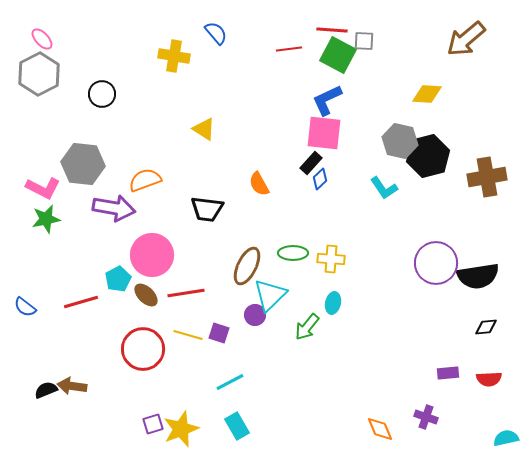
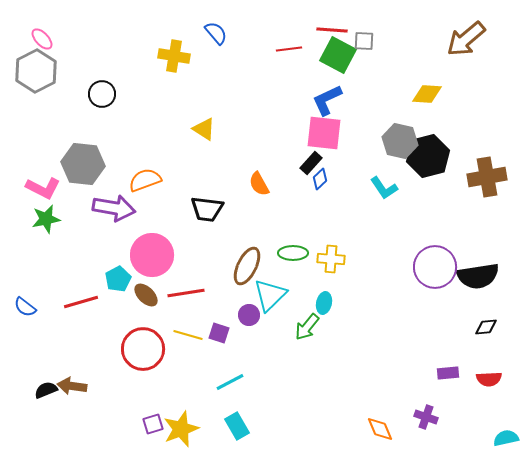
gray hexagon at (39, 74): moved 3 px left, 3 px up
purple circle at (436, 263): moved 1 px left, 4 px down
cyan ellipse at (333, 303): moved 9 px left
purple circle at (255, 315): moved 6 px left
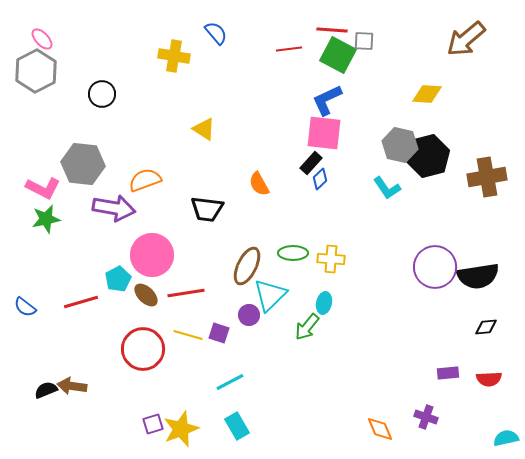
gray hexagon at (400, 141): moved 4 px down
cyan L-shape at (384, 188): moved 3 px right
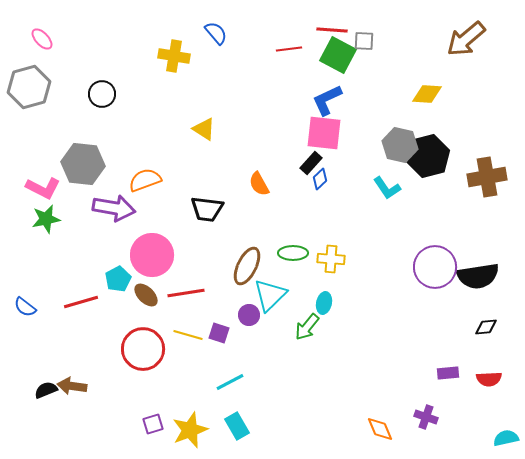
gray hexagon at (36, 71): moved 7 px left, 16 px down; rotated 12 degrees clockwise
yellow star at (181, 429): moved 9 px right, 1 px down
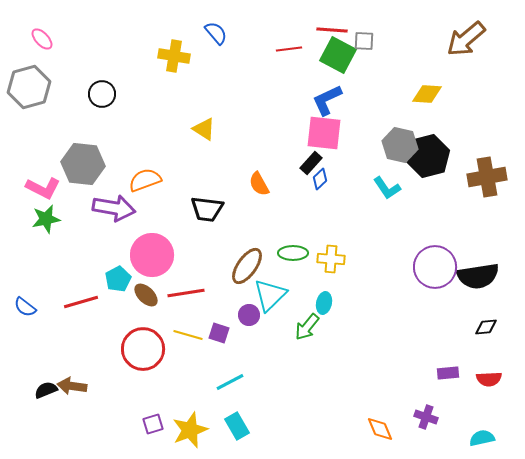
brown ellipse at (247, 266): rotated 9 degrees clockwise
cyan semicircle at (506, 438): moved 24 px left
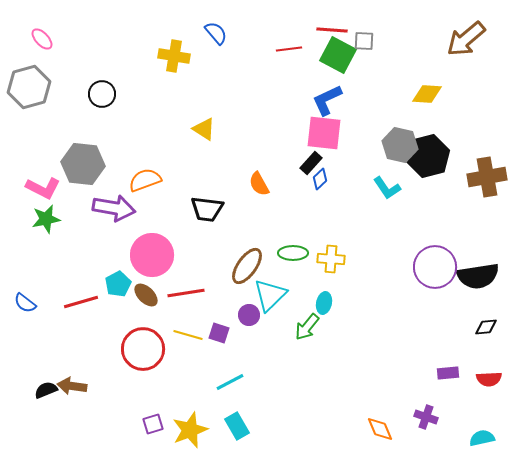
cyan pentagon at (118, 279): moved 5 px down
blue semicircle at (25, 307): moved 4 px up
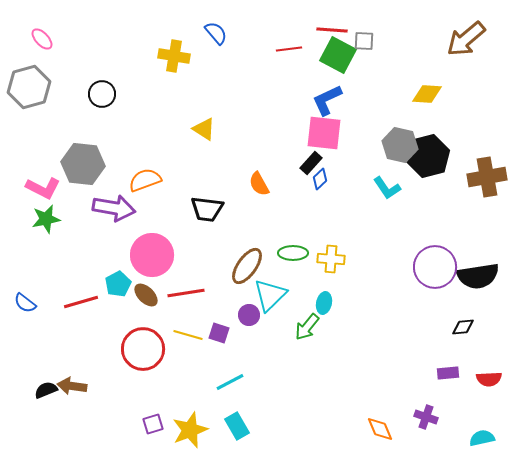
black diamond at (486, 327): moved 23 px left
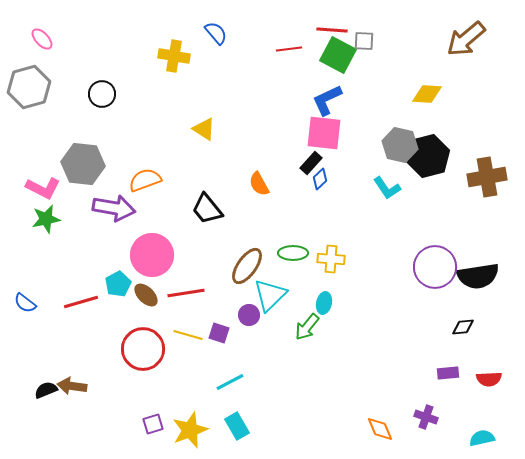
black trapezoid at (207, 209): rotated 44 degrees clockwise
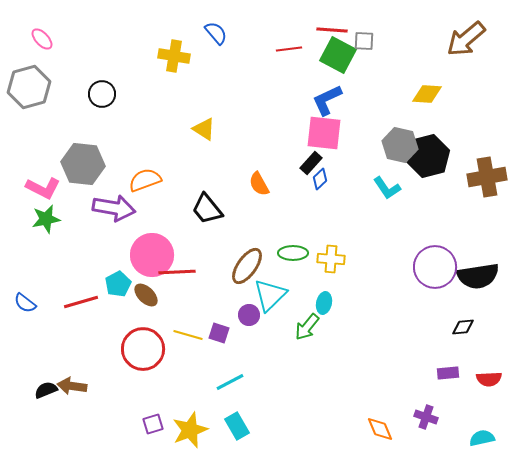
red line at (186, 293): moved 9 px left, 21 px up; rotated 6 degrees clockwise
